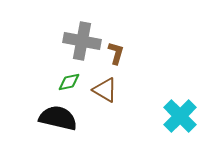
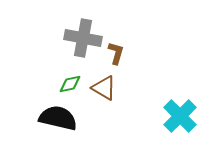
gray cross: moved 1 px right, 3 px up
green diamond: moved 1 px right, 2 px down
brown triangle: moved 1 px left, 2 px up
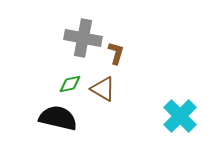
brown triangle: moved 1 px left, 1 px down
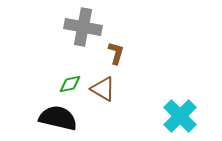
gray cross: moved 11 px up
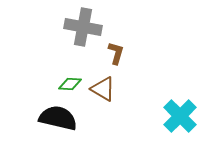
green diamond: rotated 15 degrees clockwise
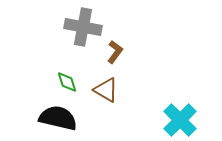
brown L-shape: moved 1 px left, 1 px up; rotated 20 degrees clockwise
green diamond: moved 3 px left, 2 px up; rotated 70 degrees clockwise
brown triangle: moved 3 px right, 1 px down
cyan cross: moved 4 px down
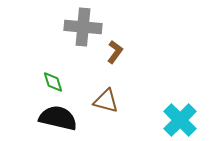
gray cross: rotated 6 degrees counterclockwise
green diamond: moved 14 px left
brown triangle: moved 11 px down; rotated 16 degrees counterclockwise
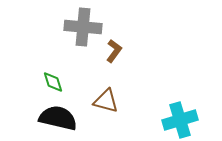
brown L-shape: moved 1 px left, 1 px up
cyan cross: rotated 28 degrees clockwise
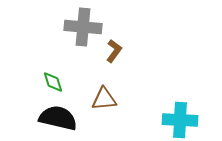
brown triangle: moved 2 px left, 2 px up; rotated 20 degrees counterclockwise
cyan cross: rotated 20 degrees clockwise
